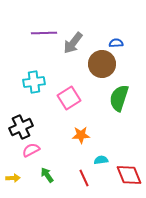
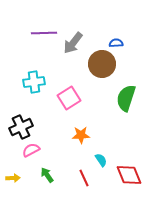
green semicircle: moved 7 px right
cyan semicircle: rotated 64 degrees clockwise
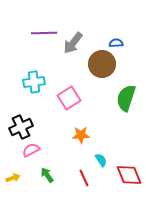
yellow arrow: rotated 16 degrees counterclockwise
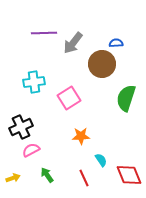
orange star: moved 1 px down
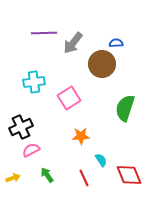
green semicircle: moved 1 px left, 10 px down
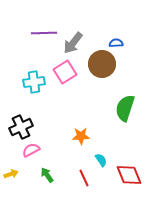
pink square: moved 4 px left, 26 px up
yellow arrow: moved 2 px left, 4 px up
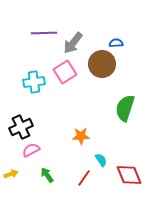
red line: rotated 60 degrees clockwise
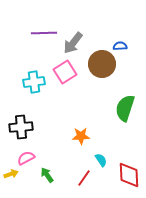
blue semicircle: moved 4 px right, 3 px down
black cross: rotated 20 degrees clockwise
pink semicircle: moved 5 px left, 8 px down
red diamond: rotated 20 degrees clockwise
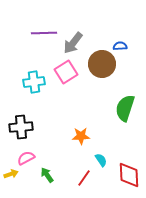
pink square: moved 1 px right
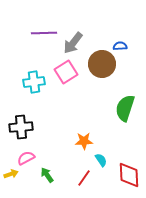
orange star: moved 3 px right, 5 px down
